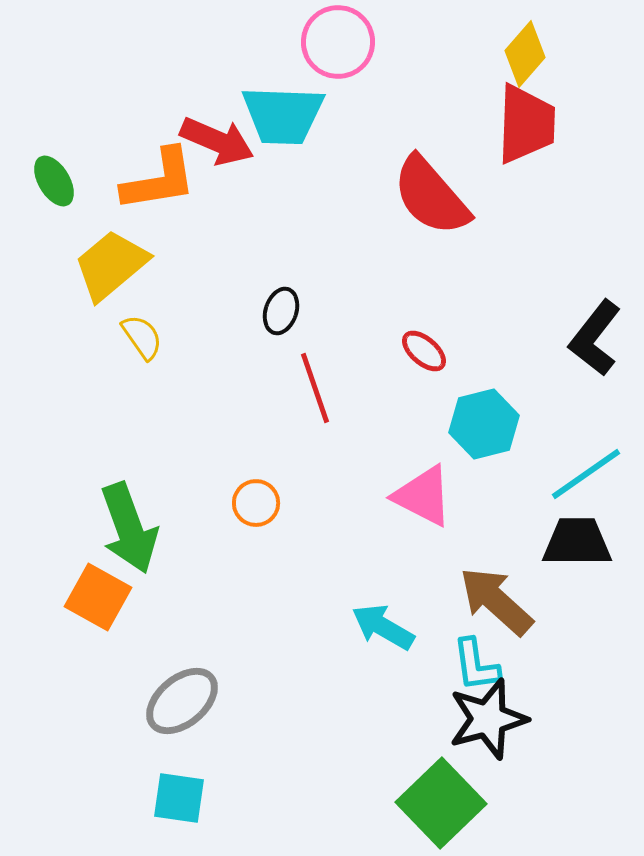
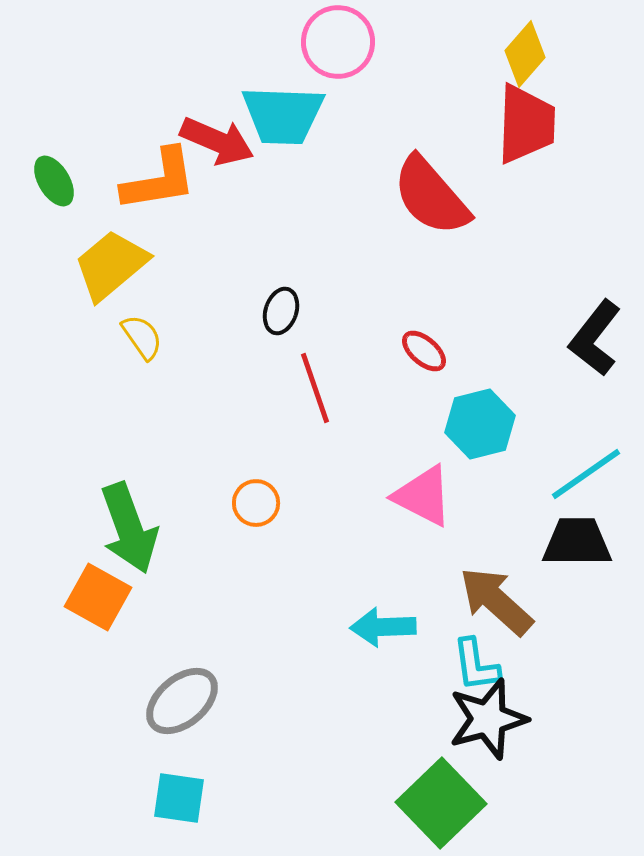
cyan hexagon: moved 4 px left
cyan arrow: rotated 32 degrees counterclockwise
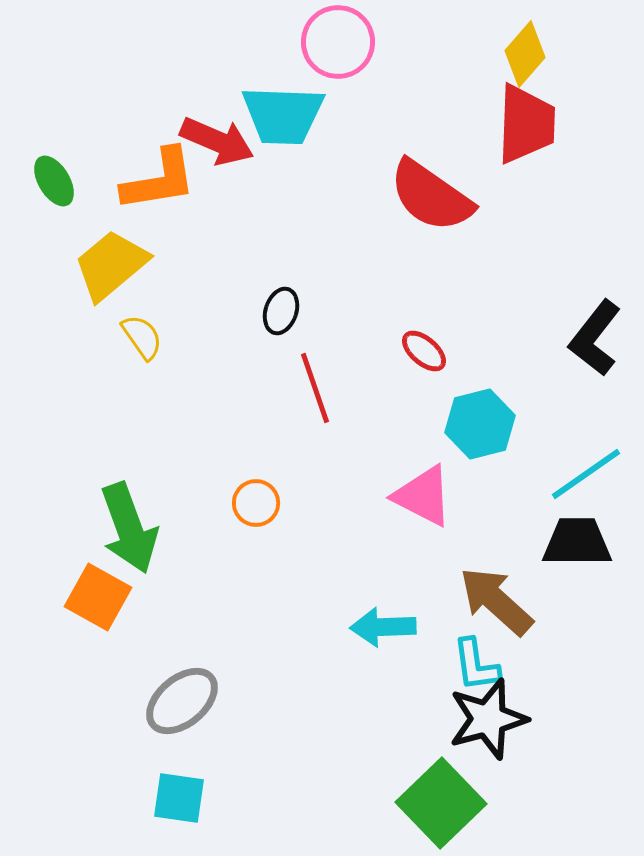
red semicircle: rotated 14 degrees counterclockwise
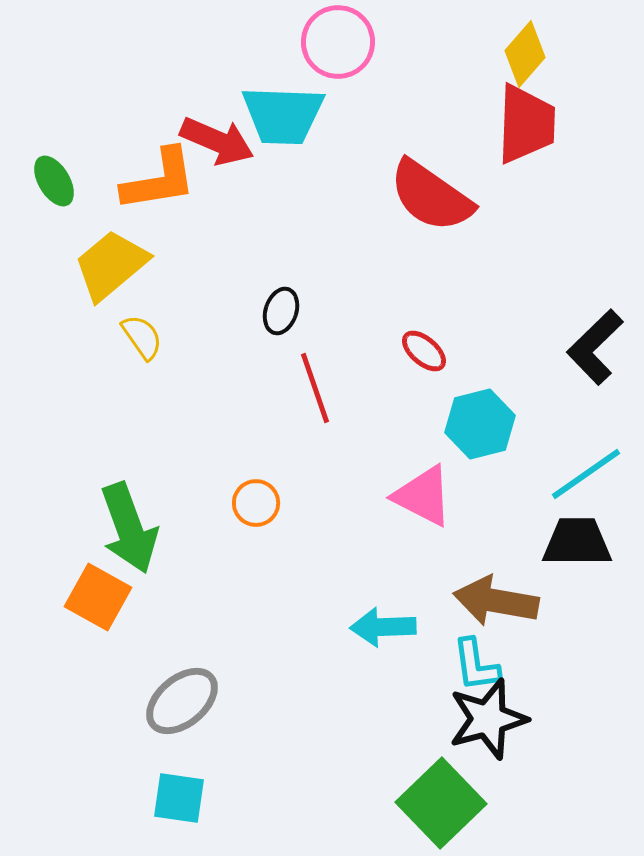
black L-shape: moved 9 px down; rotated 8 degrees clockwise
brown arrow: rotated 32 degrees counterclockwise
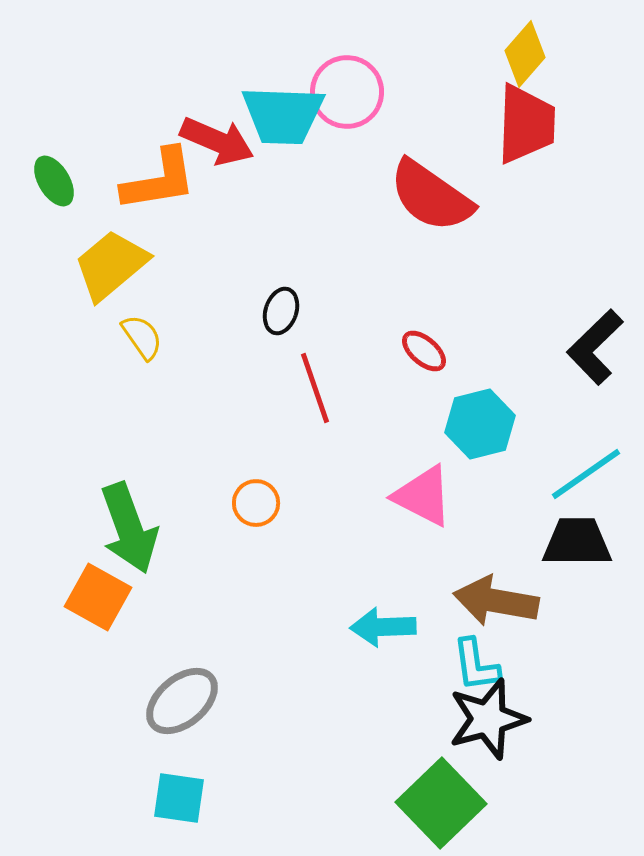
pink circle: moved 9 px right, 50 px down
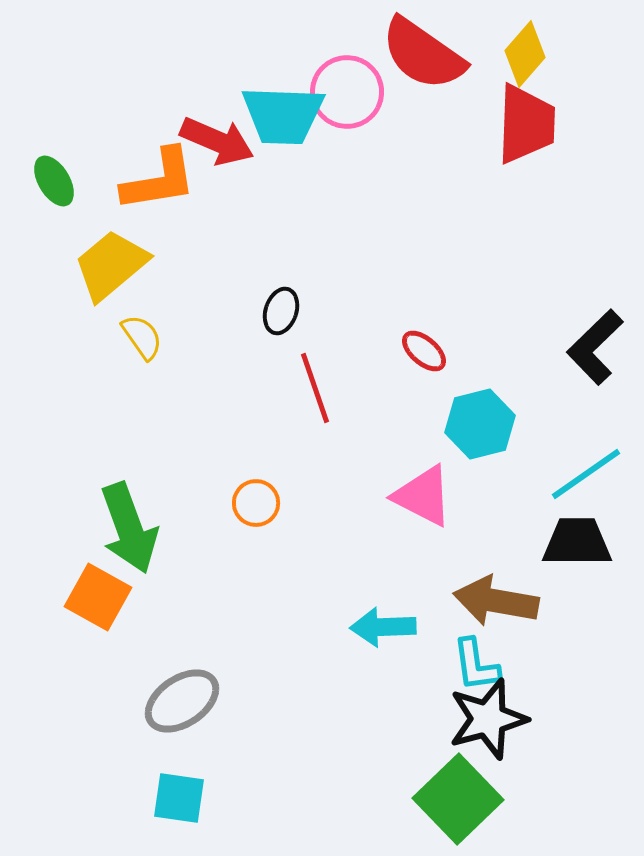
red semicircle: moved 8 px left, 142 px up
gray ellipse: rotated 6 degrees clockwise
green square: moved 17 px right, 4 px up
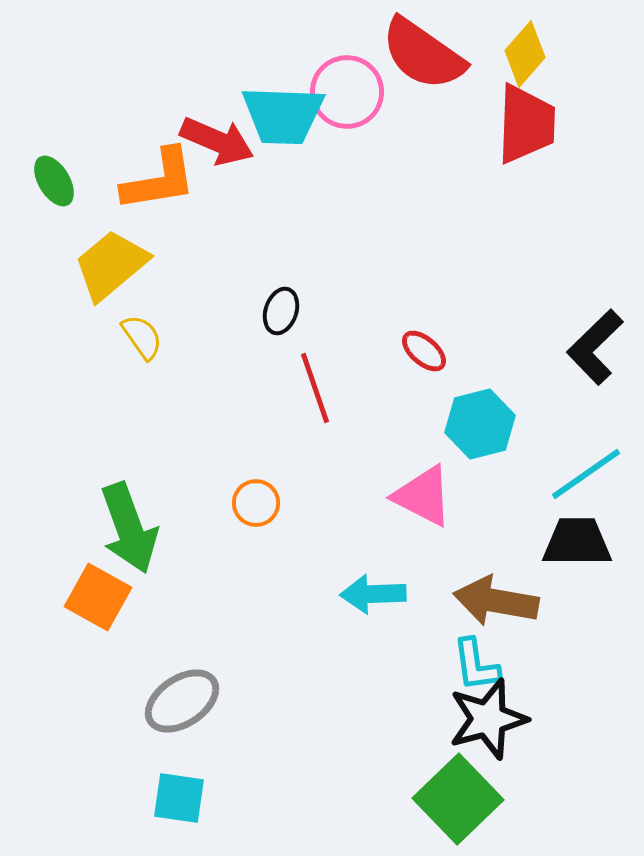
cyan arrow: moved 10 px left, 33 px up
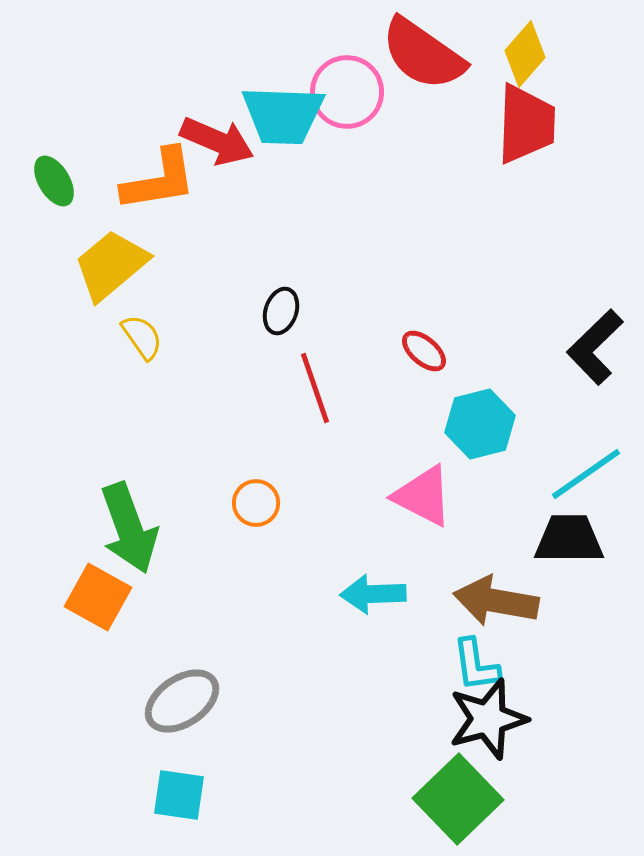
black trapezoid: moved 8 px left, 3 px up
cyan square: moved 3 px up
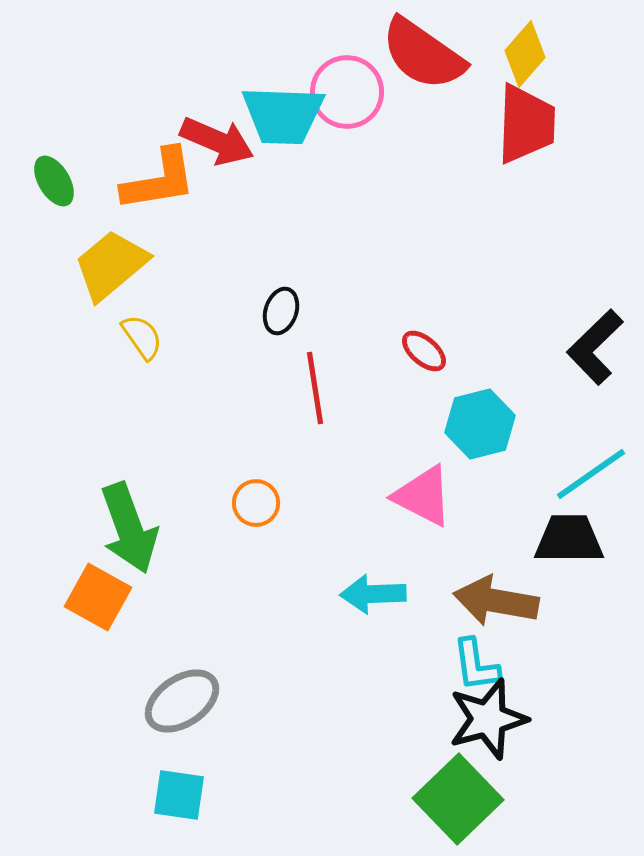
red line: rotated 10 degrees clockwise
cyan line: moved 5 px right
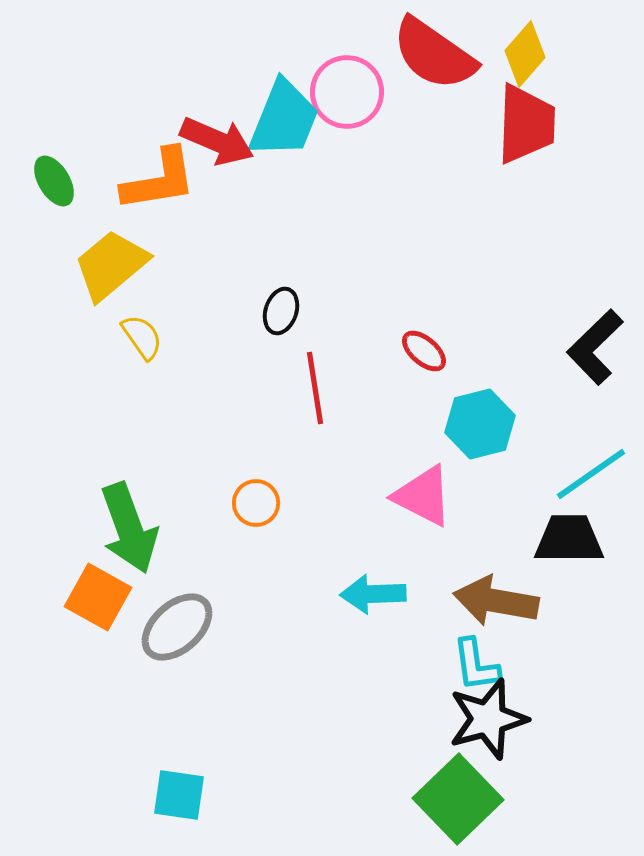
red semicircle: moved 11 px right
cyan trapezoid: moved 1 px right, 4 px down; rotated 70 degrees counterclockwise
gray ellipse: moved 5 px left, 74 px up; rotated 8 degrees counterclockwise
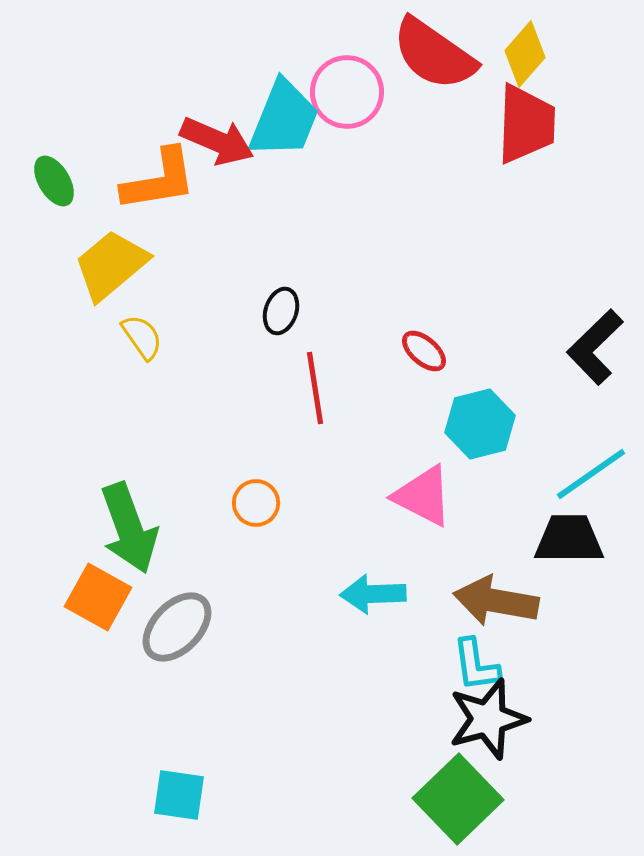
gray ellipse: rotated 4 degrees counterclockwise
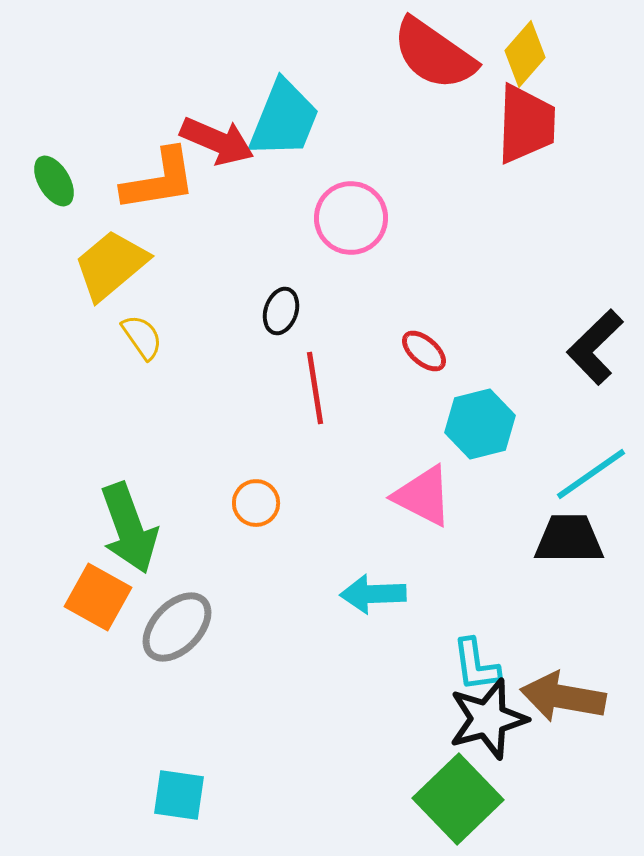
pink circle: moved 4 px right, 126 px down
brown arrow: moved 67 px right, 96 px down
